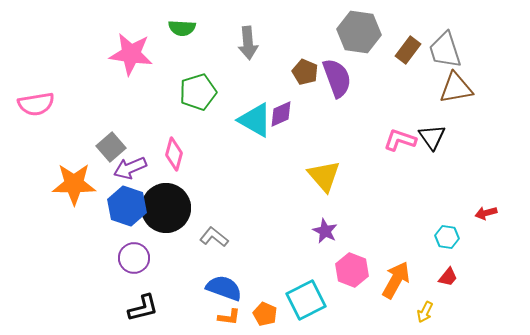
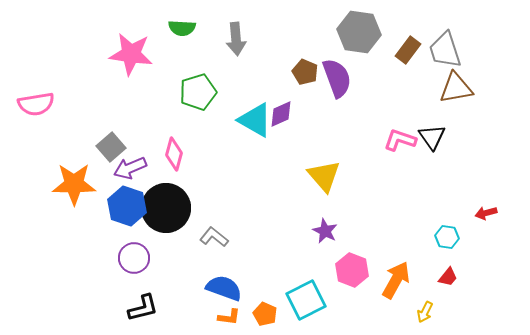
gray arrow: moved 12 px left, 4 px up
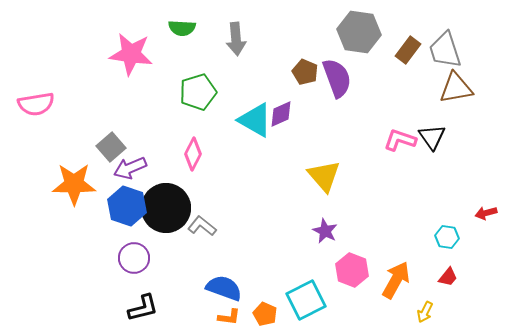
pink diamond: moved 19 px right; rotated 12 degrees clockwise
gray L-shape: moved 12 px left, 11 px up
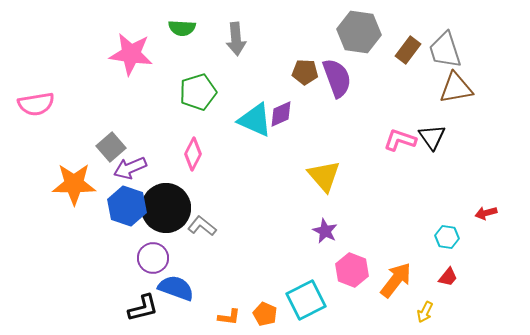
brown pentagon: rotated 20 degrees counterclockwise
cyan triangle: rotated 6 degrees counterclockwise
purple circle: moved 19 px right
orange arrow: rotated 9 degrees clockwise
blue semicircle: moved 48 px left
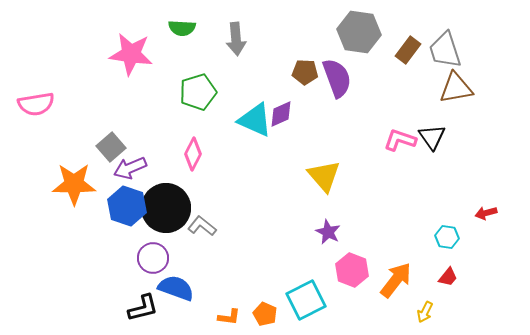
purple star: moved 3 px right, 1 px down
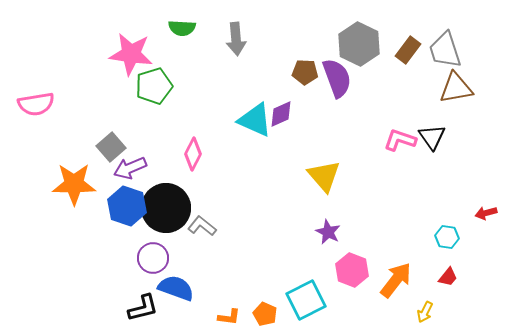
gray hexagon: moved 12 px down; rotated 18 degrees clockwise
green pentagon: moved 44 px left, 6 px up
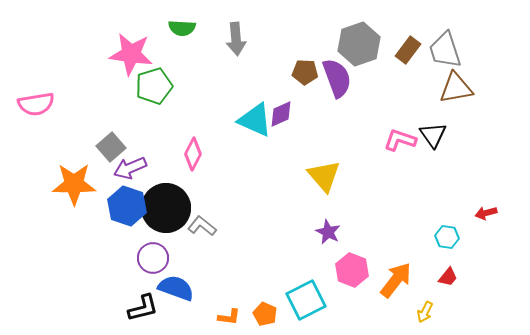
gray hexagon: rotated 15 degrees clockwise
black triangle: moved 1 px right, 2 px up
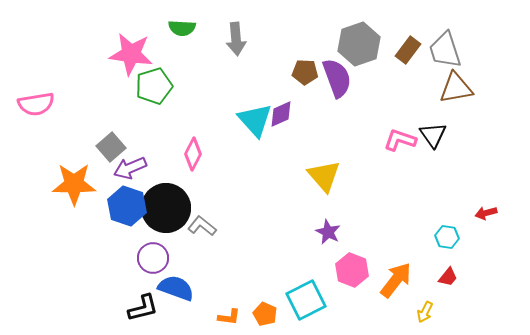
cyan triangle: rotated 24 degrees clockwise
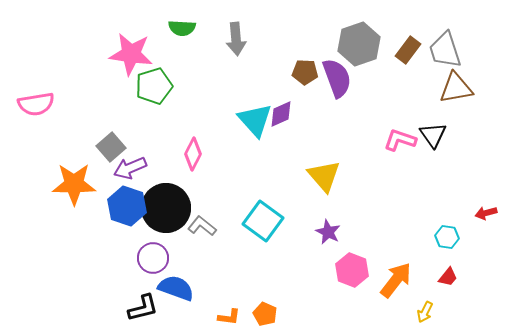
cyan square: moved 43 px left, 79 px up; rotated 27 degrees counterclockwise
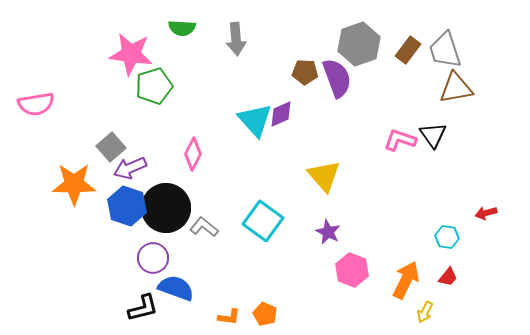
gray L-shape: moved 2 px right, 1 px down
orange arrow: moved 10 px right; rotated 12 degrees counterclockwise
